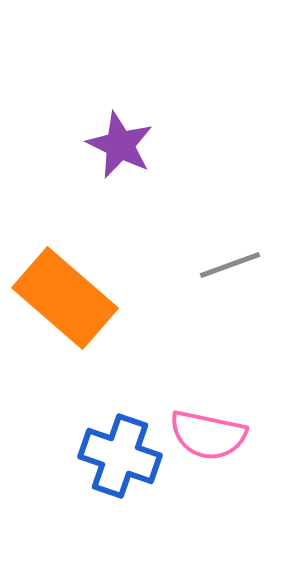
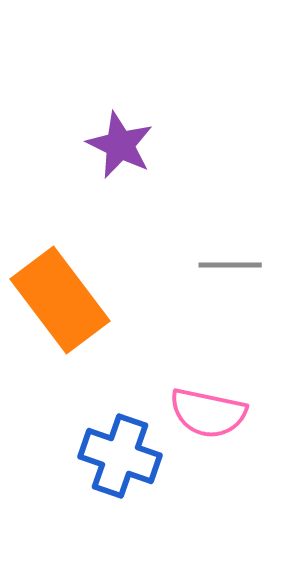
gray line: rotated 20 degrees clockwise
orange rectangle: moved 5 px left, 2 px down; rotated 12 degrees clockwise
pink semicircle: moved 22 px up
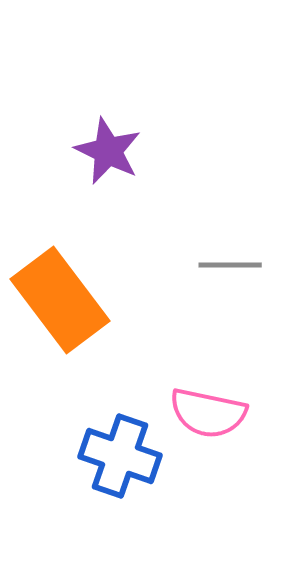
purple star: moved 12 px left, 6 px down
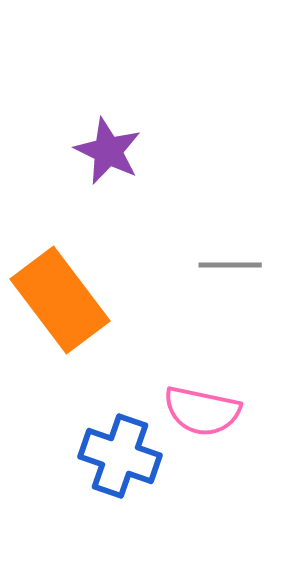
pink semicircle: moved 6 px left, 2 px up
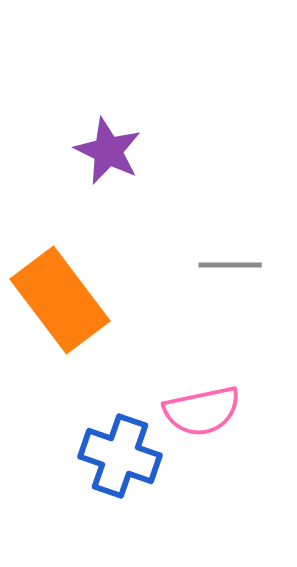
pink semicircle: rotated 24 degrees counterclockwise
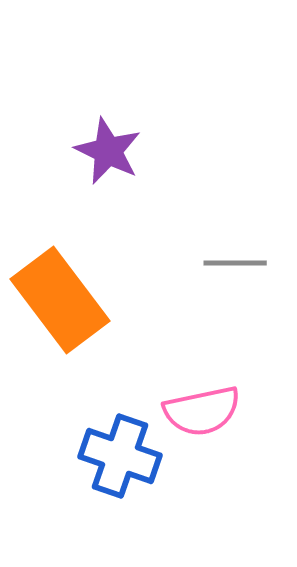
gray line: moved 5 px right, 2 px up
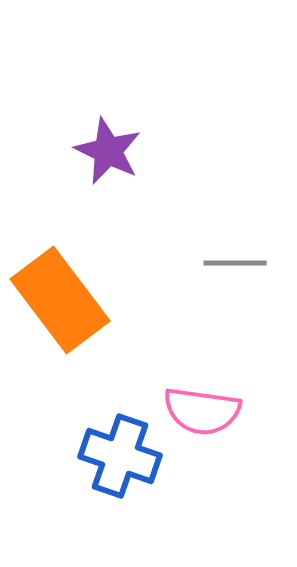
pink semicircle: rotated 20 degrees clockwise
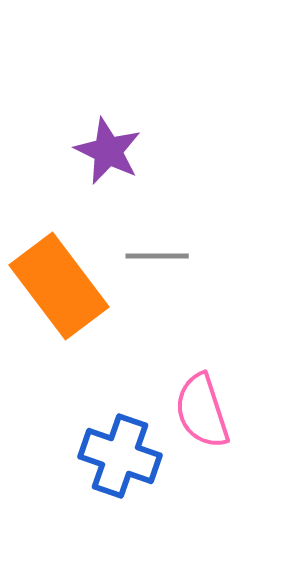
gray line: moved 78 px left, 7 px up
orange rectangle: moved 1 px left, 14 px up
pink semicircle: rotated 64 degrees clockwise
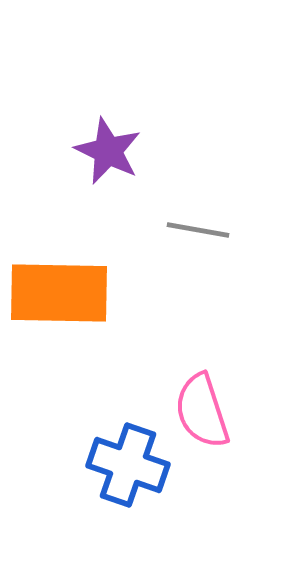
gray line: moved 41 px right, 26 px up; rotated 10 degrees clockwise
orange rectangle: moved 7 px down; rotated 52 degrees counterclockwise
blue cross: moved 8 px right, 9 px down
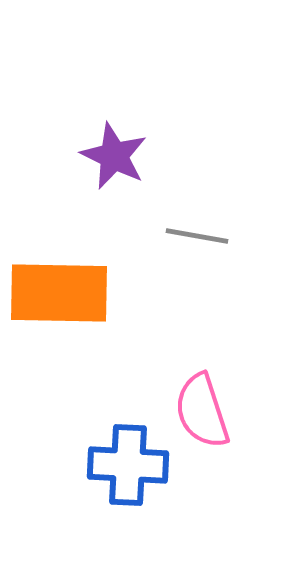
purple star: moved 6 px right, 5 px down
gray line: moved 1 px left, 6 px down
blue cross: rotated 16 degrees counterclockwise
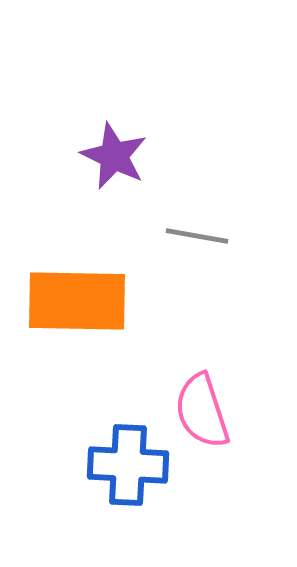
orange rectangle: moved 18 px right, 8 px down
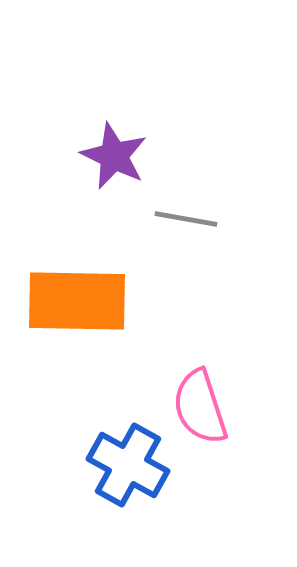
gray line: moved 11 px left, 17 px up
pink semicircle: moved 2 px left, 4 px up
blue cross: rotated 26 degrees clockwise
